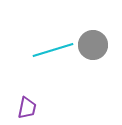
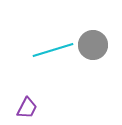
purple trapezoid: rotated 15 degrees clockwise
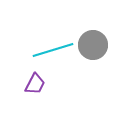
purple trapezoid: moved 8 px right, 24 px up
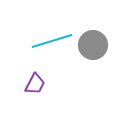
cyan line: moved 1 px left, 9 px up
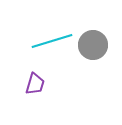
purple trapezoid: rotated 10 degrees counterclockwise
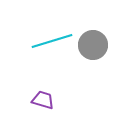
purple trapezoid: moved 8 px right, 16 px down; rotated 90 degrees counterclockwise
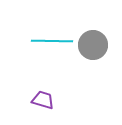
cyan line: rotated 18 degrees clockwise
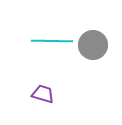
purple trapezoid: moved 6 px up
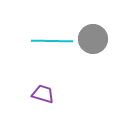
gray circle: moved 6 px up
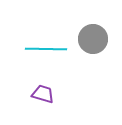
cyan line: moved 6 px left, 8 px down
